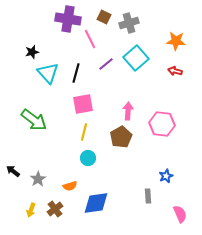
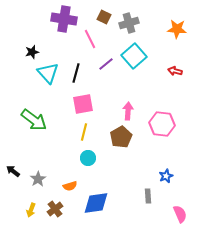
purple cross: moved 4 px left
orange star: moved 1 px right, 12 px up
cyan square: moved 2 px left, 2 px up
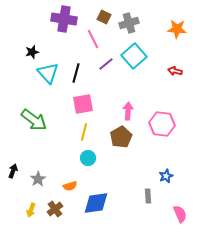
pink line: moved 3 px right
black arrow: rotated 72 degrees clockwise
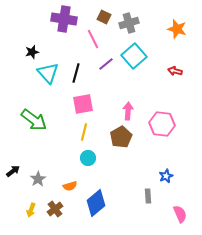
orange star: rotated 12 degrees clockwise
black arrow: rotated 32 degrees clockwise
blue diamond: rotated 32 degrees counterclockwise
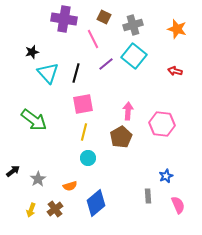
gray cross: moved 4 px right, 2 px down
cyan square: rotated 10 degrees counterclockwise
pink semicircle: moved 2 px left, 9 px up
